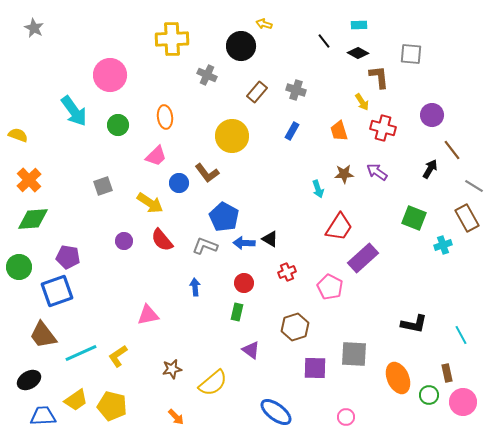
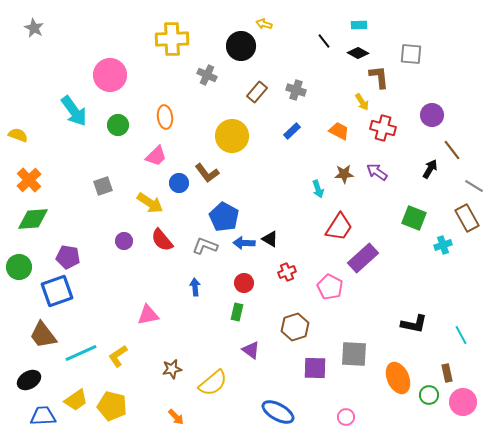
blue rectangle at (292, 131): rotated 18 degrees clockwise
orange trapezoid at (339, 131): rotated 135 degrees clockwise
blue ellipse at (276, 412): moved 2 px right; rotated 8 degrees counterclockwise
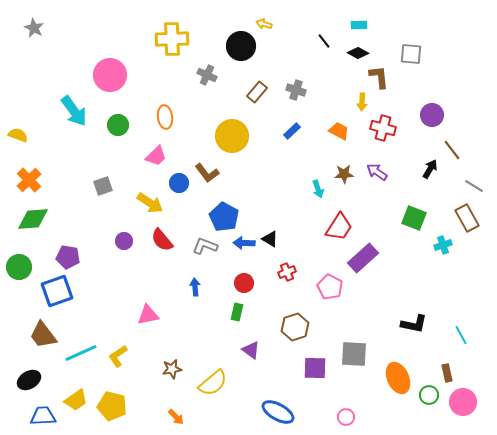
yellow arrow at (362, 102): rotated 36 degrees clockwise
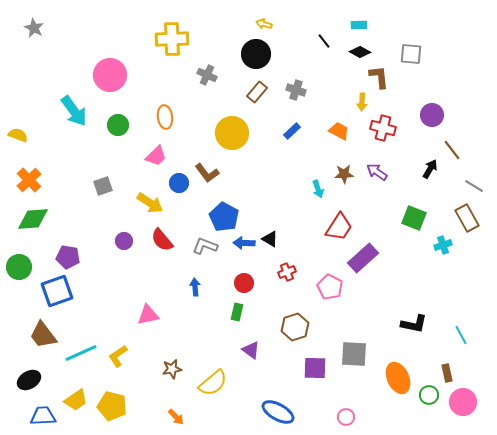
black circle at (241, 46): moved 15 px right, 8 px down
black diamond at (358, 53): moved 2 px right, 1 px up
yellow circle at (232, 136): moved 3 px up
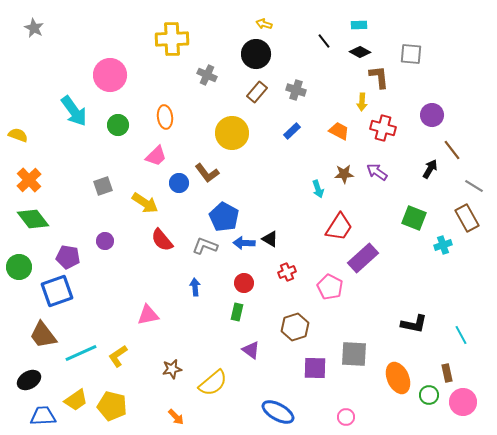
yellow arrow at (150, 203): moved 5 px left
green diamond at (33, 219): rotated 56 degrees clockwise
purple circle at (124, 241): moved 19 px left
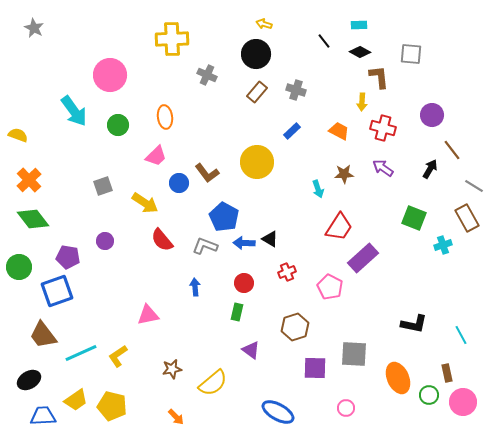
yellow circle at (232, 133): moved 25 px right, 29 px down
purple arrow at (377, 172): moved 6 px right, 4 px up
pink circle at (346, 417): moved 9 px up
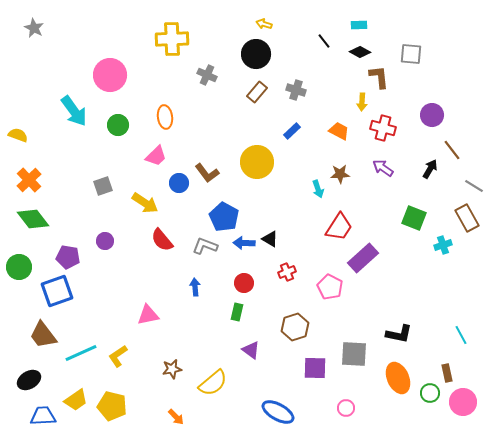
brown star at (344, 174): moved 4 px left
black L-shape at (414, 324): moved 15 px left, 10 px down
green circle at (429, 395): moved 1 px right, 2 px up
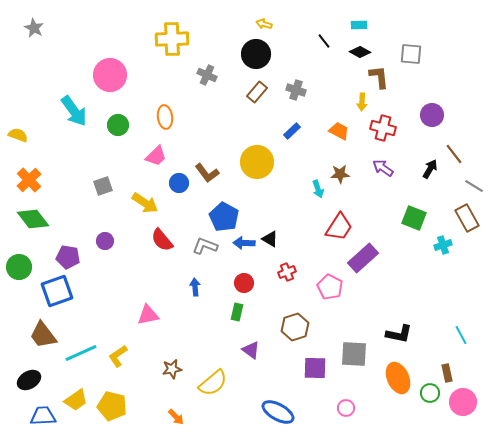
brown line at (452, 150): moved 2 px right, 4 px down
